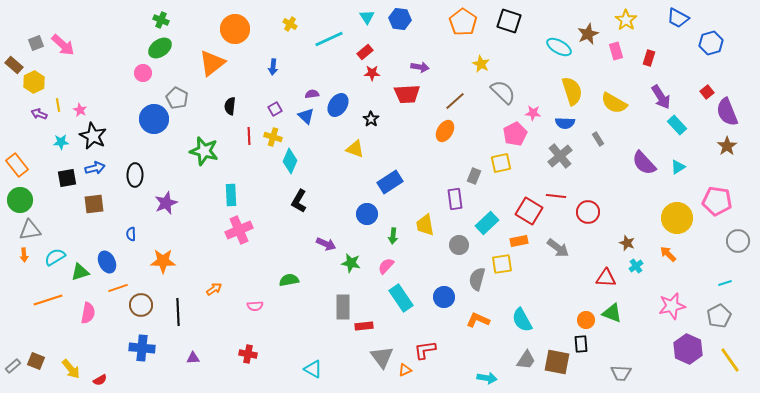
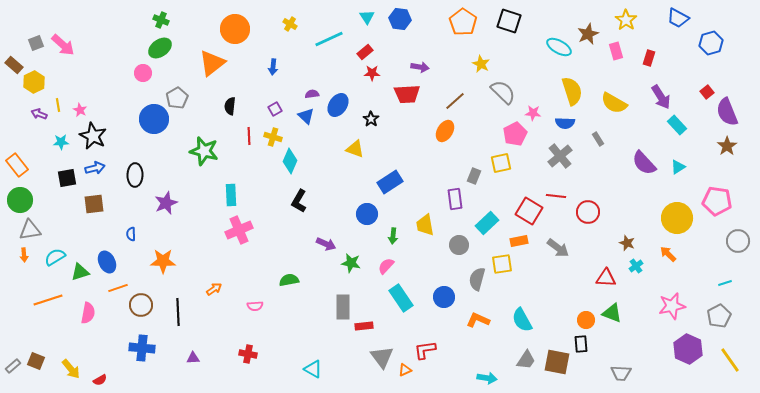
gray pentagon at (177, 98): rotated 15 degrees clockwise
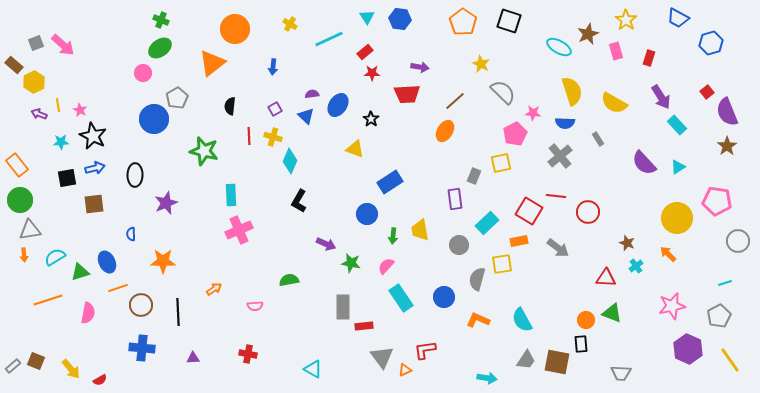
yellow trapezoid at (425, 225): moved 5 px left, 5 px down
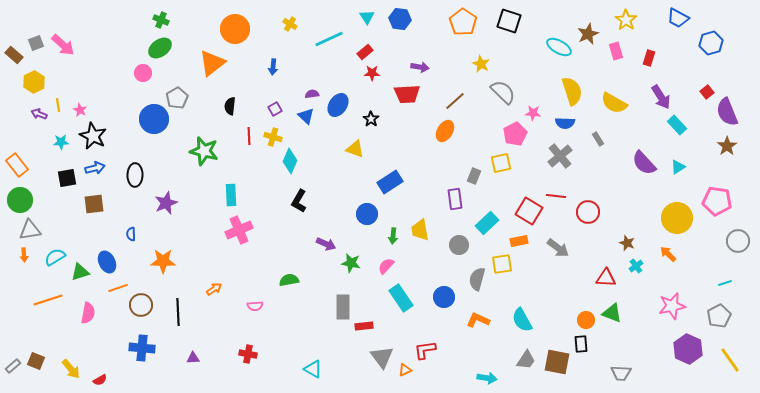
brown rectangle at (14, 65): moved 10 px up
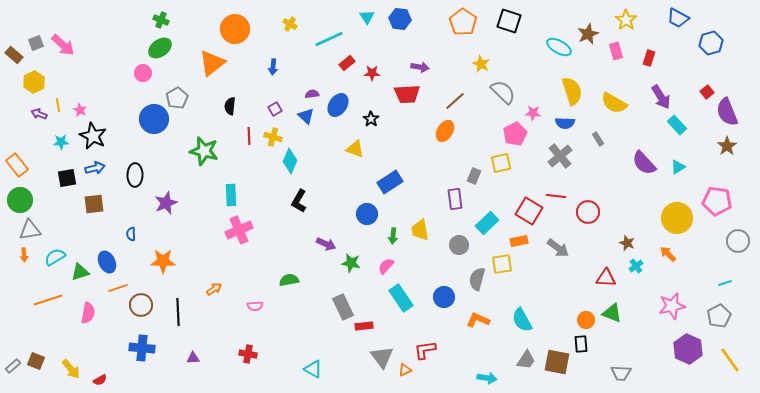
red rectangle at (365, 52): moved 18 px left, 11 px down
gray rectangle at (343, 307): rotated 25 degrees counterclockwise
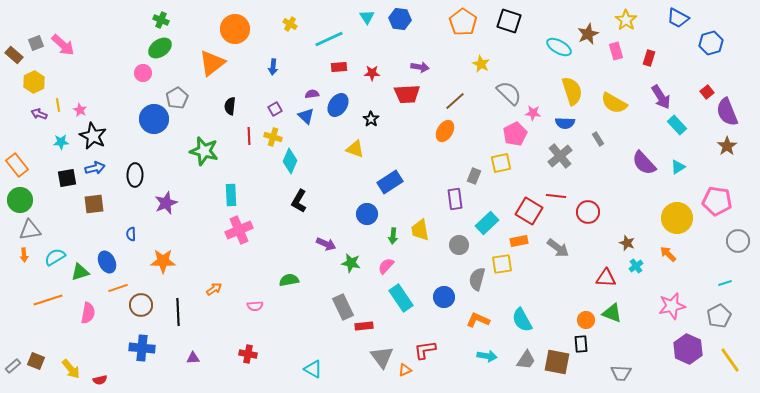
red rectangle at (347, 63): moved 8 px left, 4 px down; rotated 35 degrees clockwise
gray semicircle at (503, 92): moved 6 px right, 1 px down
cyan arrow at (487, 378): moved 22 px up
red semicircle at (100, 380): rotated 16 degrees clockwise
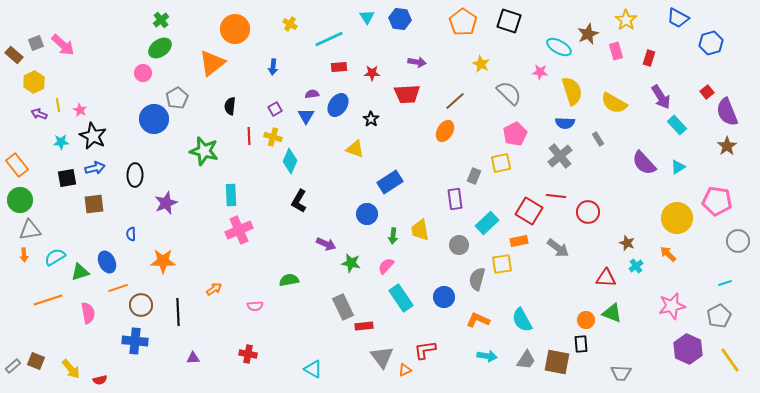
green cross at (161, 20): rotated 28 degrees clockwise
purple arrow at (420, 67): moved 3 px left, 5 px up
pink star at (533, 113): moved 7 px right, 41 px up
blue triangle at (306, 116): rotated 18 degrees clockwise
pink semicircle at (88, 313): rotated 20 degrees counterclockwise
blue cross at (142, 348): moved 7 px left, 7 px up
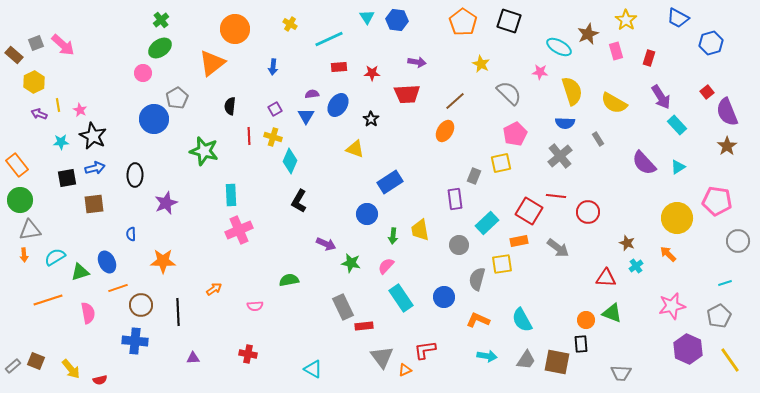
blue hexagon at (400, 19): moved 3 px left, 1 px down
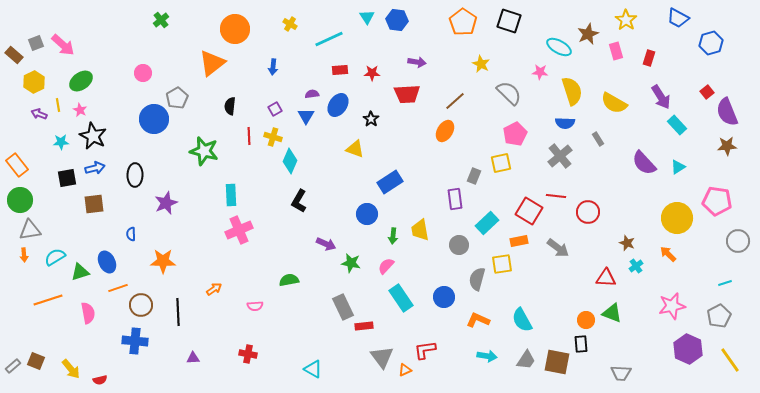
green ellipse at (160, 48): moved 79 px left, 33 px down
red rectangle at (339, 67): moved 1 px right, 3 px down
brown star at (727, 146): rotated 30 degrees clockwise
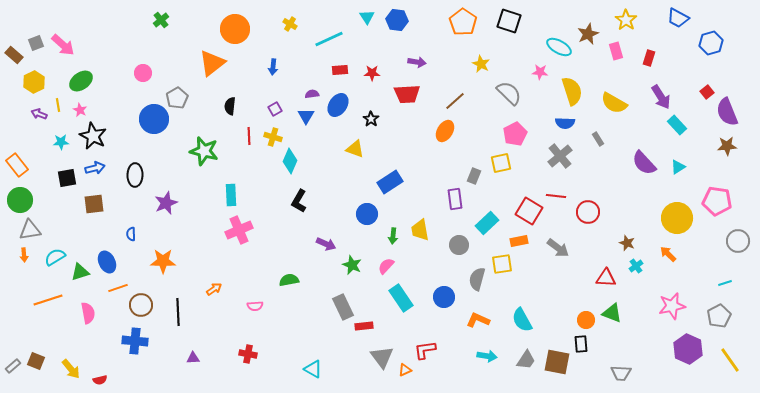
green star at (351, 263): moved 1 px right, 2 px down; rotated 12 degrees clockwise
